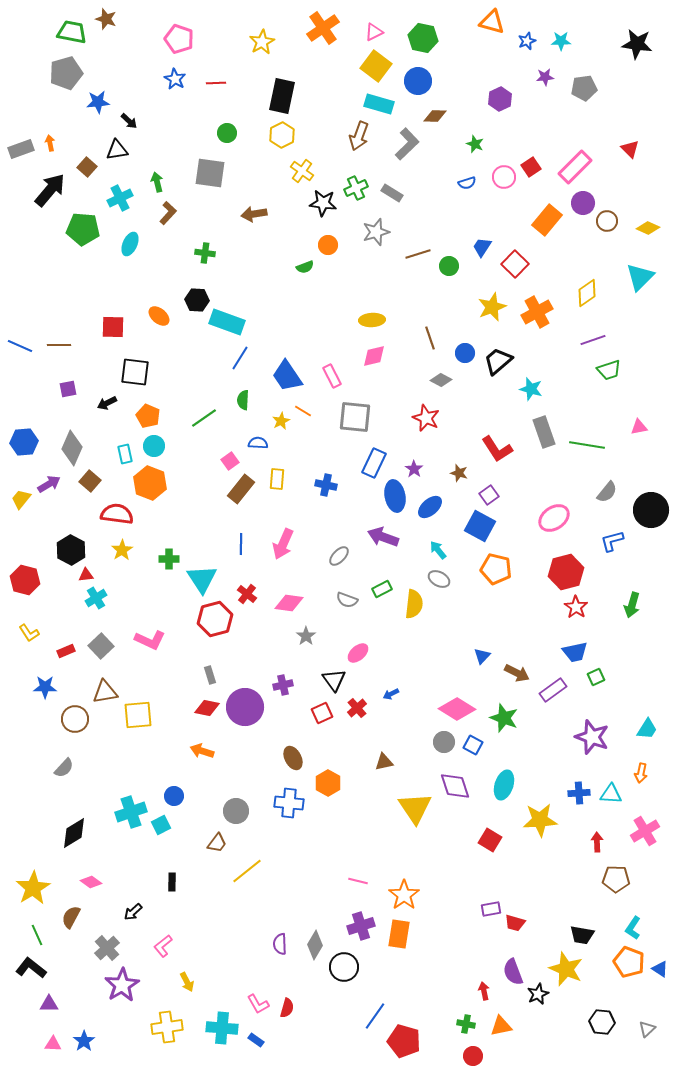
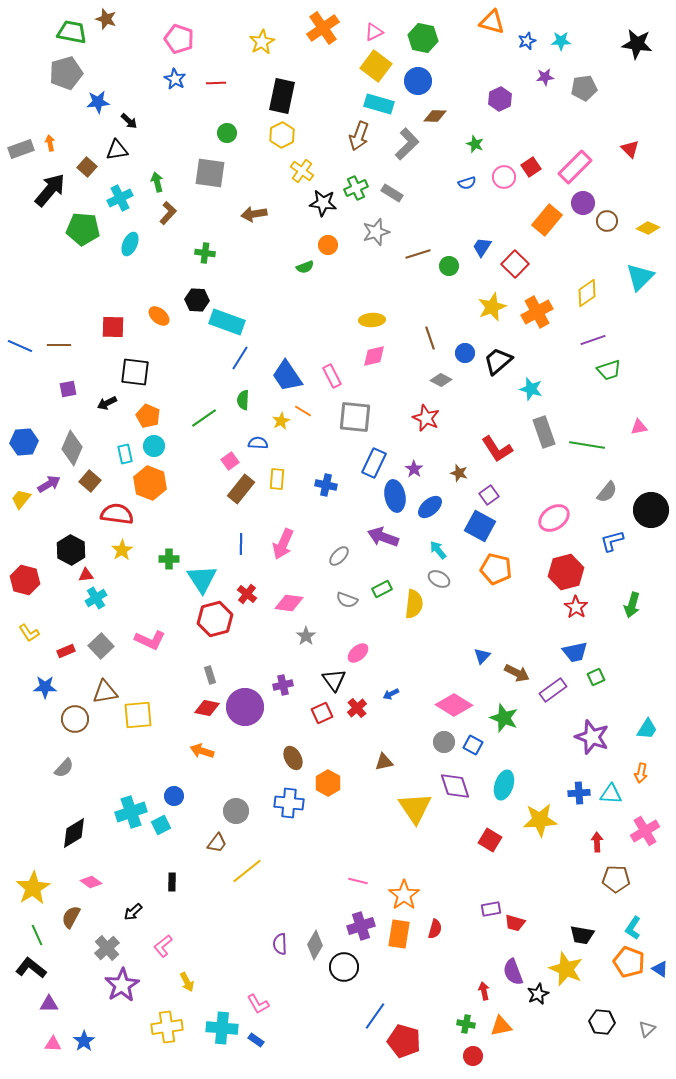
pink diamond at (457, 709): moved 3 px left, 4 px up
red semicircle at (287, 1008): moved 148 px right, 79 px up
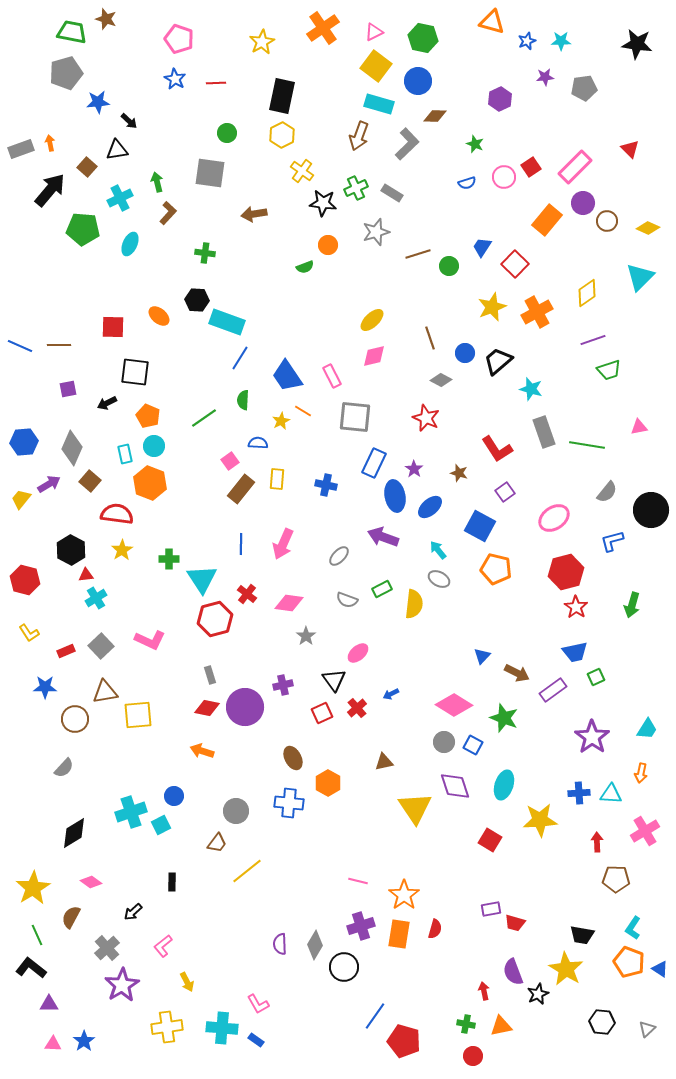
yellow ellipse at (372, 320): rotated 40 degrees counterclockwise
purple square at (489, 495): moved 16 px right, 3 px up
purple star at (592, 737): rotated 16 degrees clockwise
yellow star at (566, 969): rotated 8 degrees clockwise
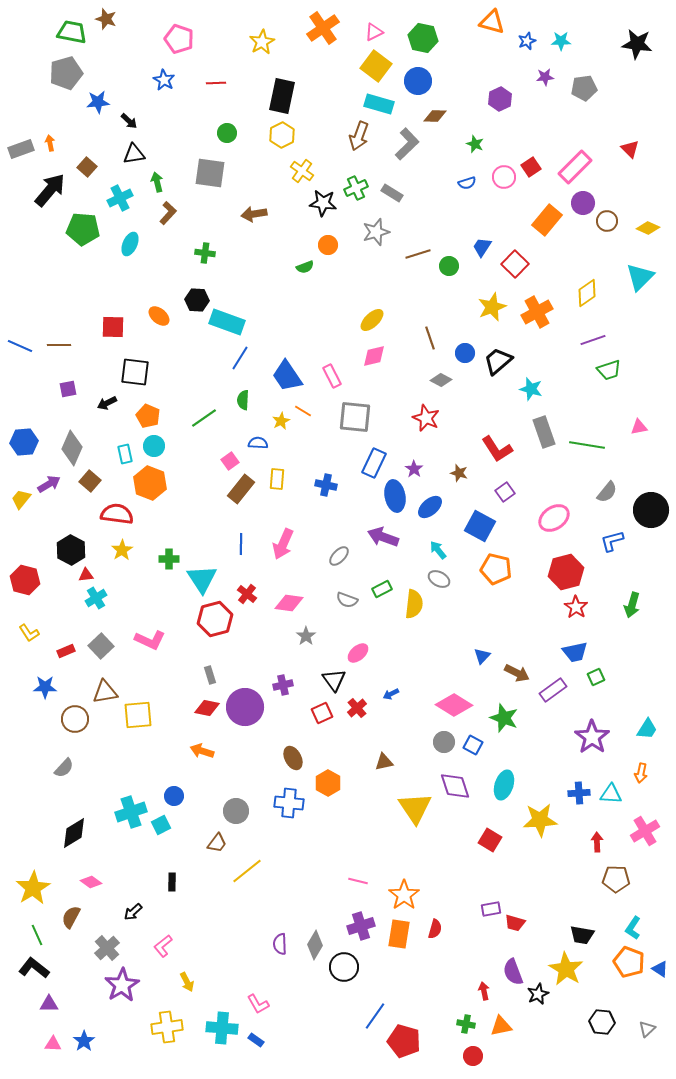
blue star at (175, 79): moved 11 px left, 1 px down
black triangle at (117, 150): moved 17 px right, 4 px down
black L-shape at (31, 968): moved 3 px right
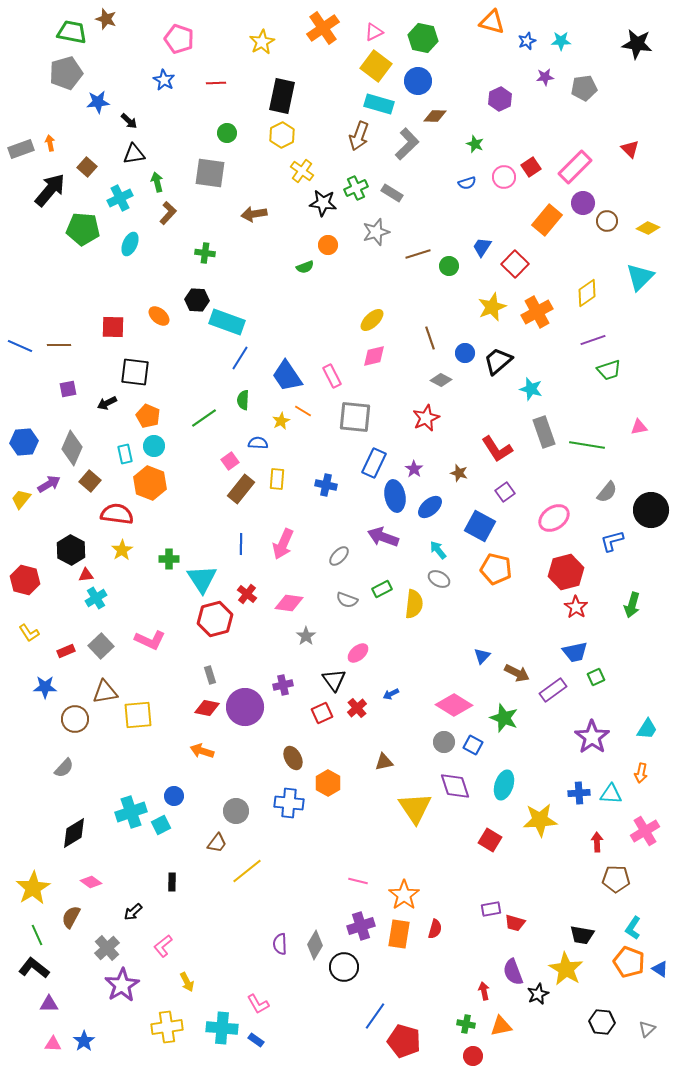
red star at (426, 418): rotated 24 degrees clockwise
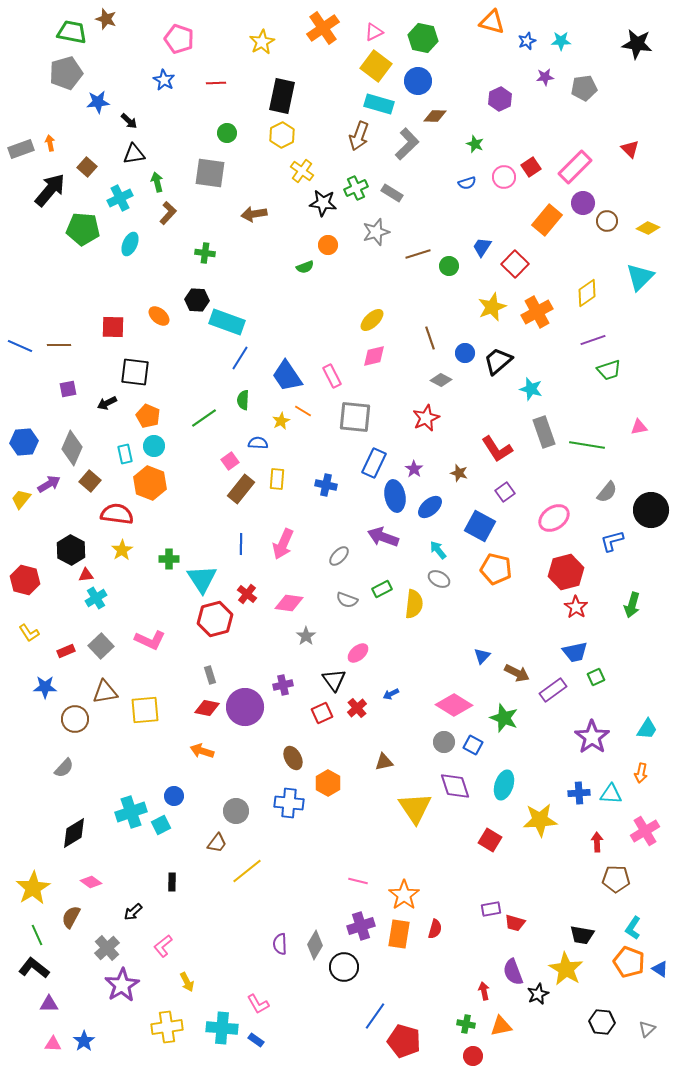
yellow square at (138, 715): moved 7 px right, 5 px up
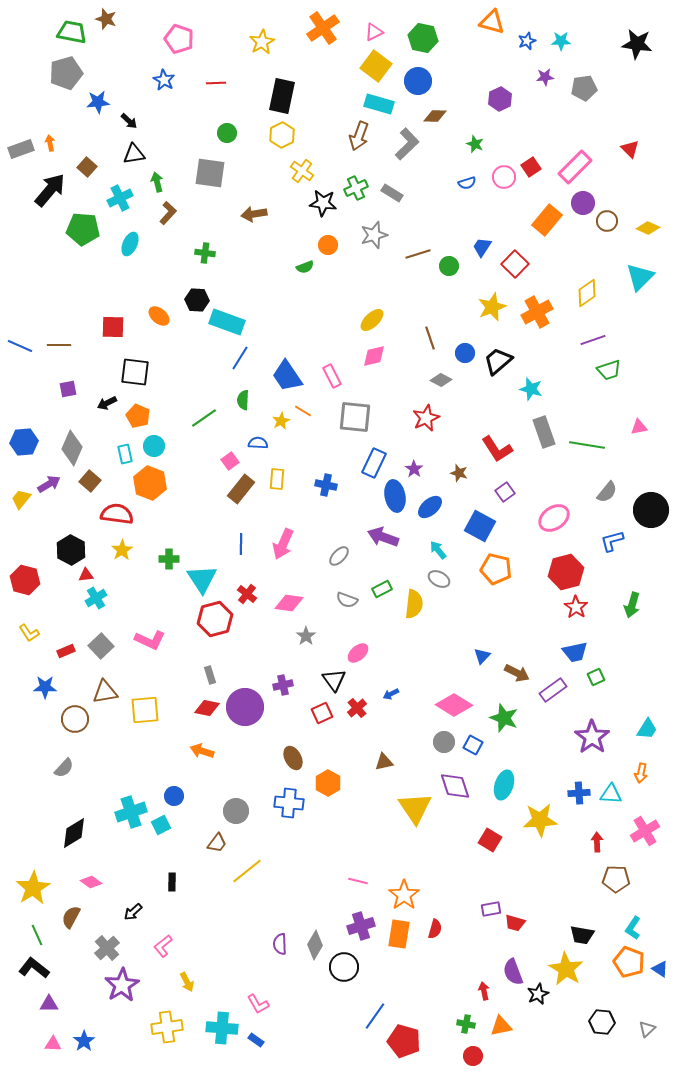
gray star at (376, 232): moved 2 px left, 3 px down
orange pentagon at (148, 416): moved 10 px left
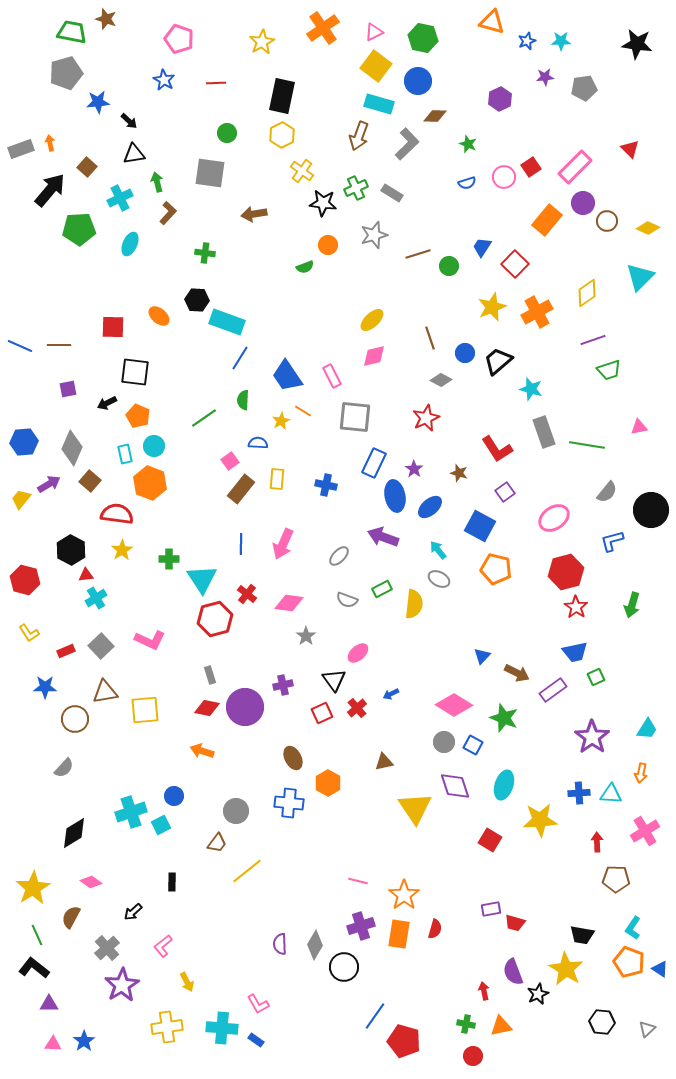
green star at (475, 144): moved 7 px left
green pentagon at (83, 229): moved 4 px left; rotated 8 degrees counterclockwise
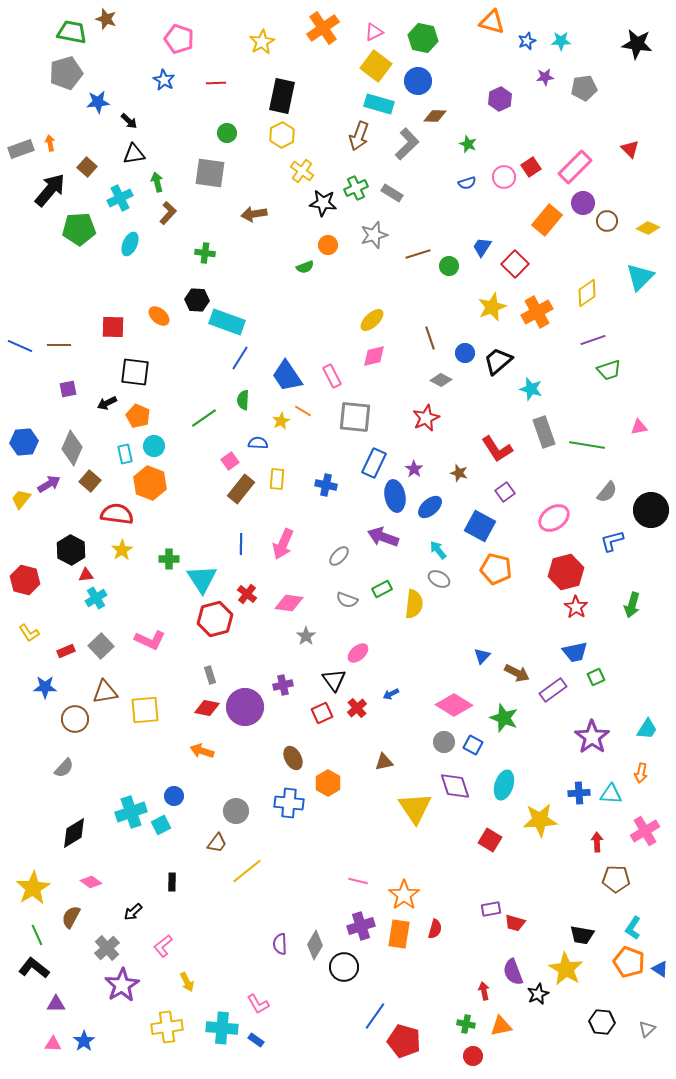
purple triangle at (49, 1004): moved 7 px right
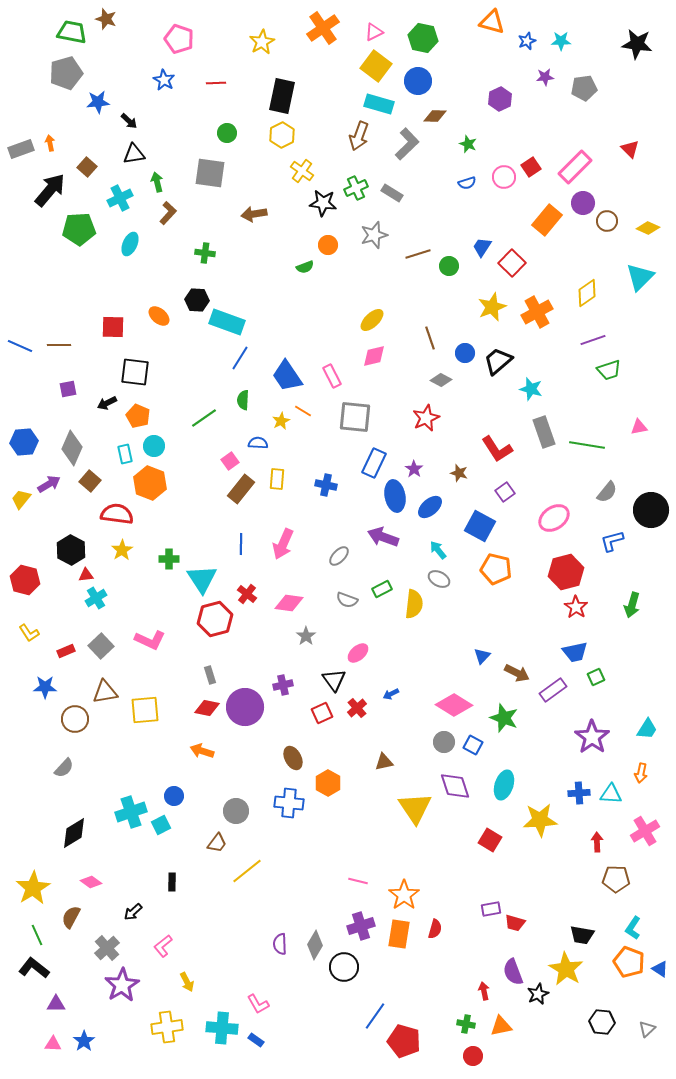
red square at (515, 264): moved 3 px left, 1 px up
